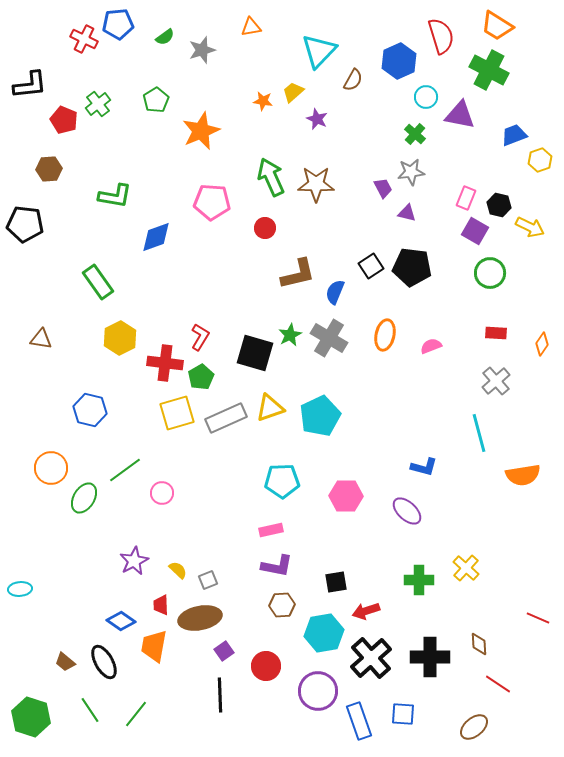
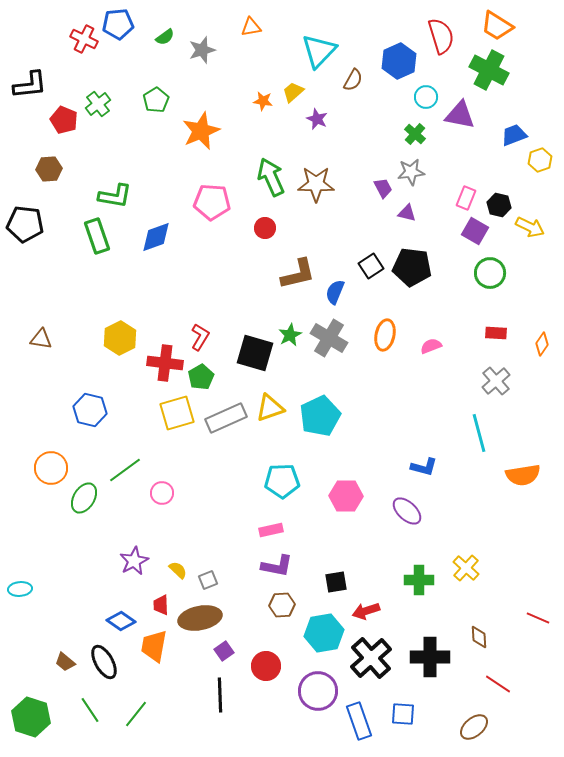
green rectangle at (98, 282): moved 1 px left, 46 px up; rotated 16 degrees clockwise
brown diamond at (479, 644): moved 7 px up
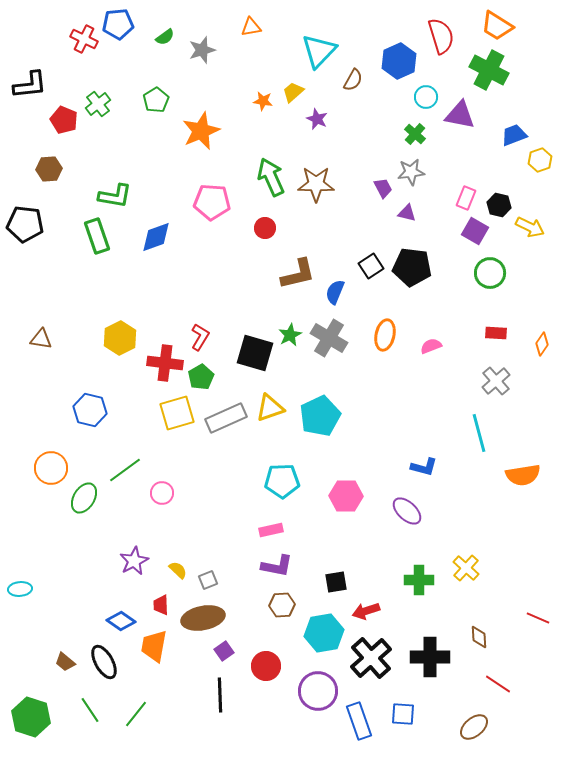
brown ellipse at (200, 618): moved 3 px right
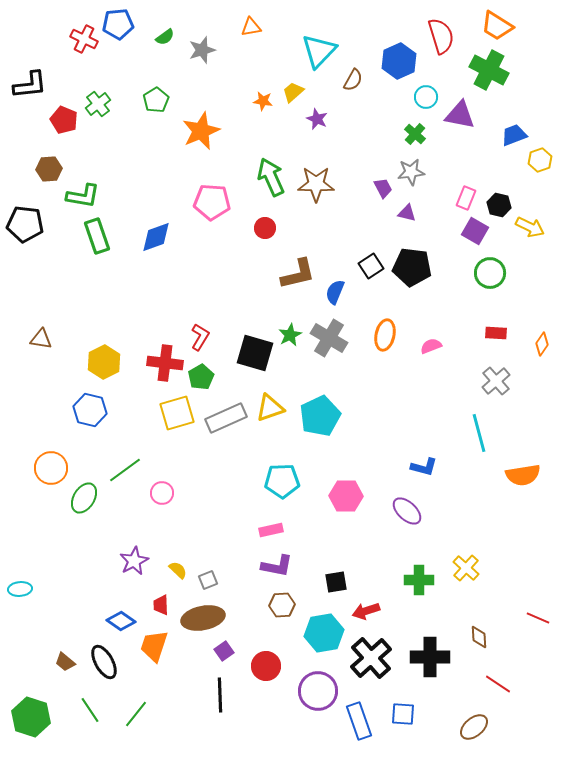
green L-shape at (115, 196): moved 32 px left
yellow hexagon at (120, 338): moved 16 px left, 24 px down
orange trapezoid at (154, 646): rotated 8 degrees clockwise
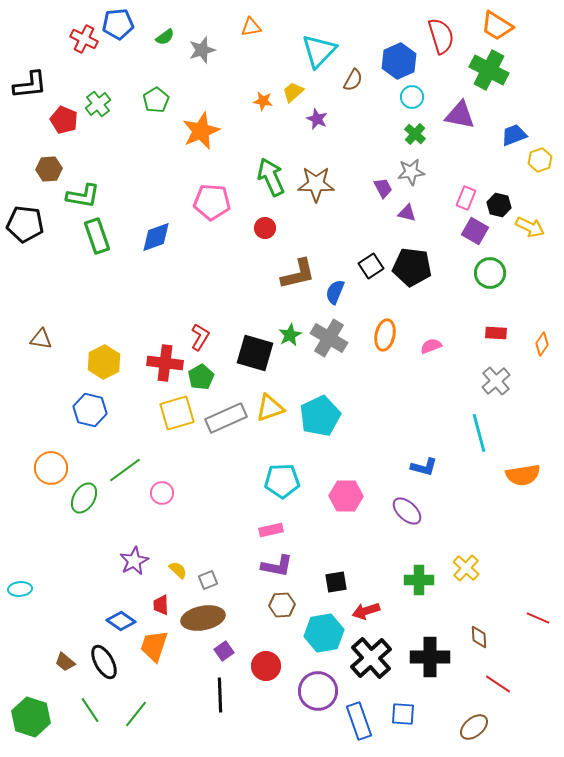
cyan circle at (426, 97): moved 14 px left
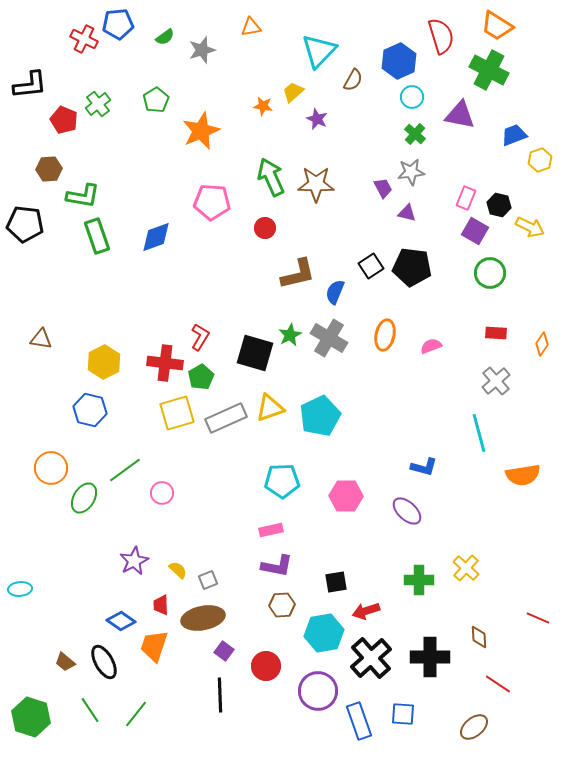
orange star at (263, 101): moved 5 px down
purple square at (224, 651): rotated 18 degrees counterclockwise
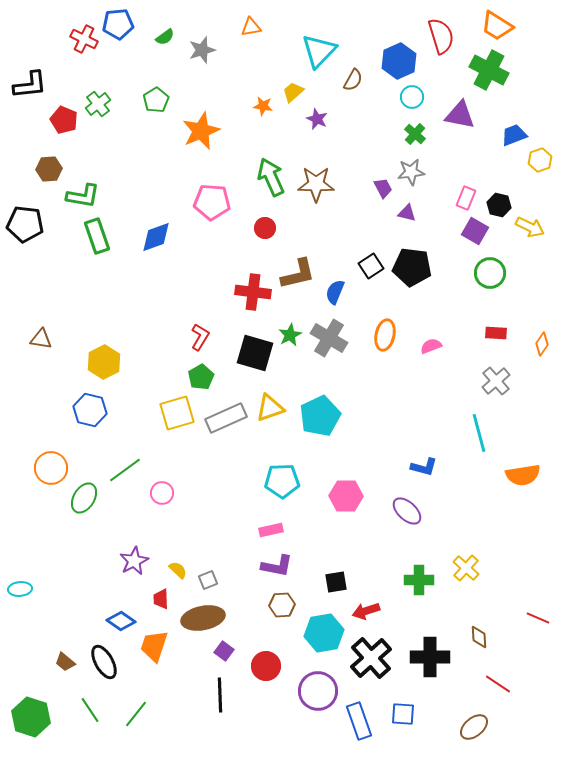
red cross at (165, 363): moved 88 px right, 71 px up
red trapezoid at (161, 605): moved 6 px up
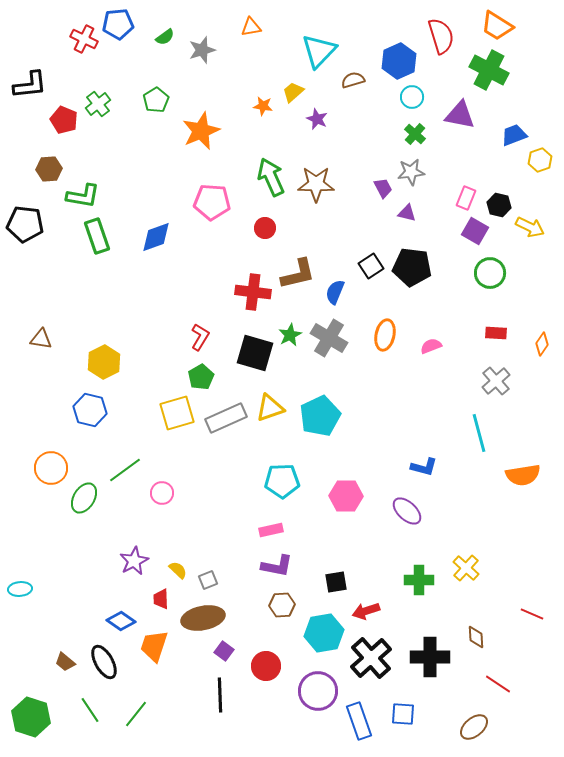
brown semicircle at (353, 80): rotated 135 degrees counterclockwise
red line at (538, 618): moved 6 px left, 4 px up
brown diamond at (479, 637): moved 3 px left
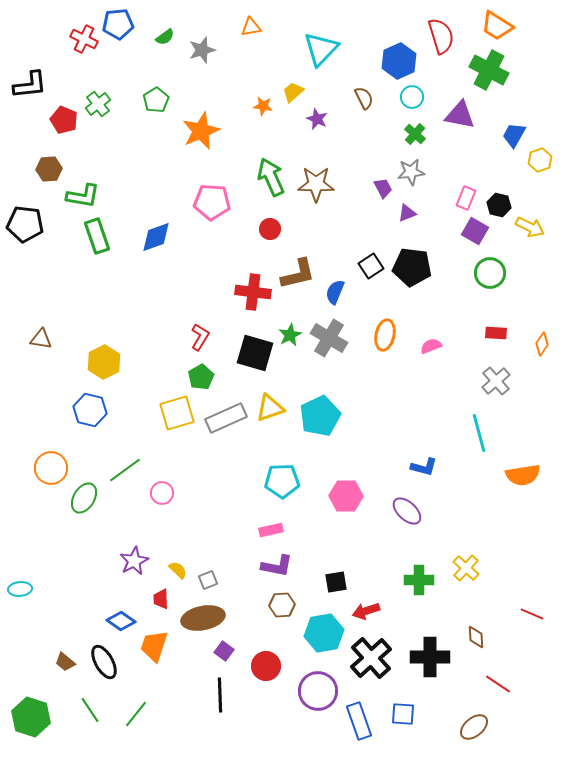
cyan triangle at (319, 51): moved 2 px right, 2 px up
brown semicircle at (353, 80): moved 11 px right, 18 px down; rotated 80 degrees clockwise
blue trapezoid at (514, 135): rotated 40 degrees counterclockwise
purple triangle at (407, 213): rotated 36 degrees counterclockwise
red circle at (265, 228): moved 5 px right, 1 px down
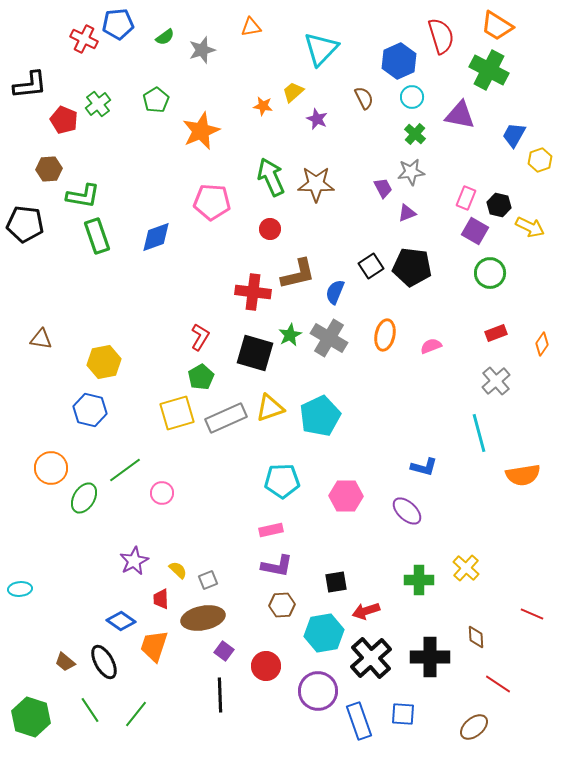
red rectangle at (496, 333): rotated 25 degrees counterclockwise
yellow hexagon at (104, 362): rotated 16 degrees clockwise
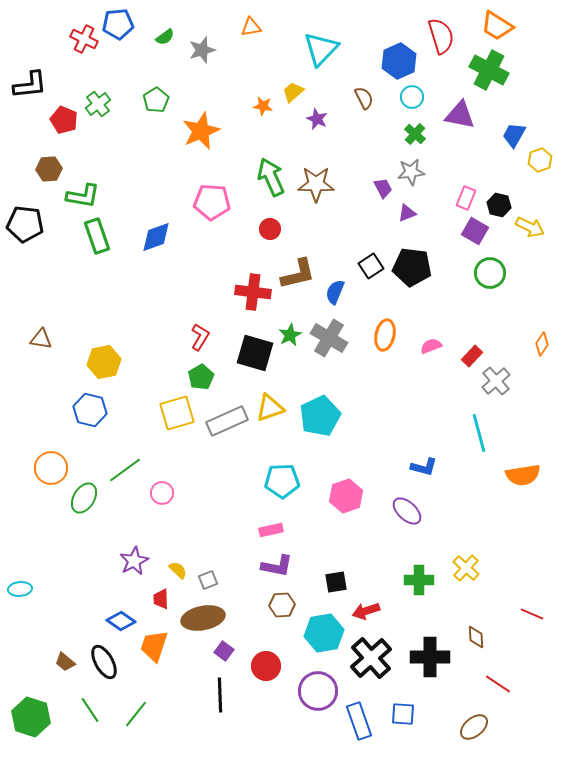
red rectangle at (496, 333): moved 24 px left, 23 px down; rotated 25 degrees counterclockwise
gray rectangle at (226, 418): moved 1 px right, 3 px down
pink hexagon at (346, 496): rotated 20 degrees counterclockwise
